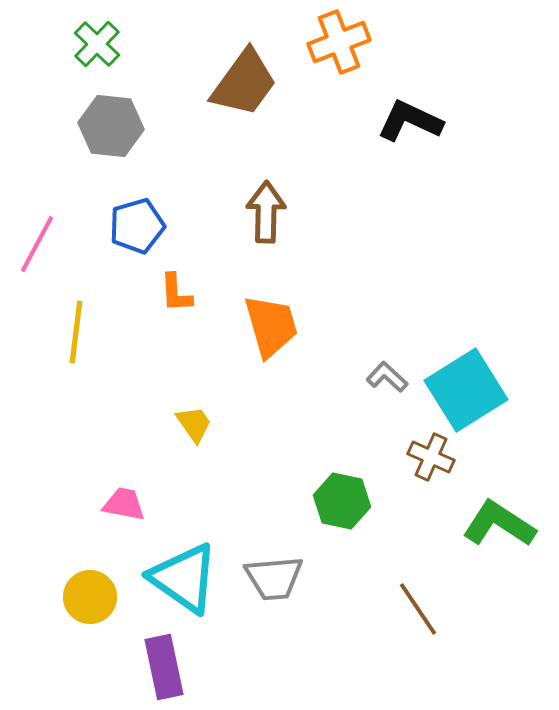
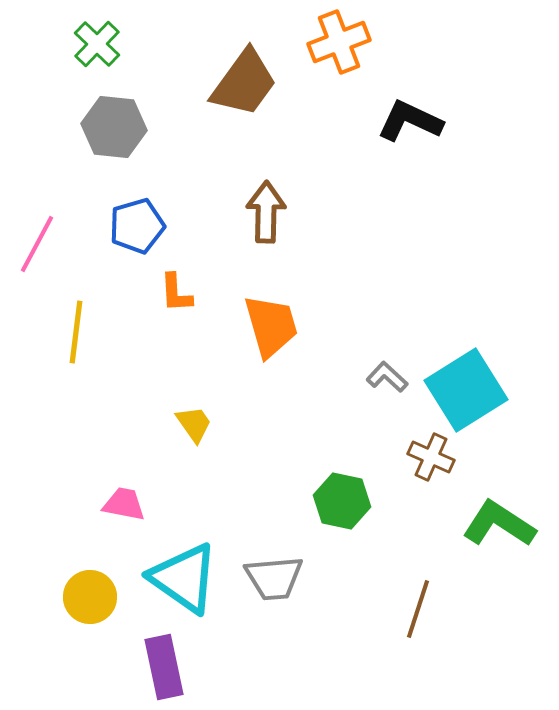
gray hexagon: moved 3 px right, 1 px down
brown line: rotated 52 degrees clockwise
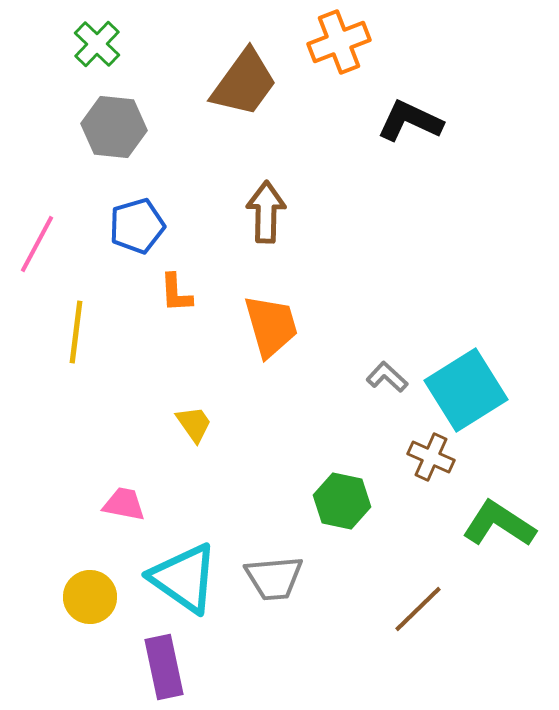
brown line: rotated 28 degrees clockwise
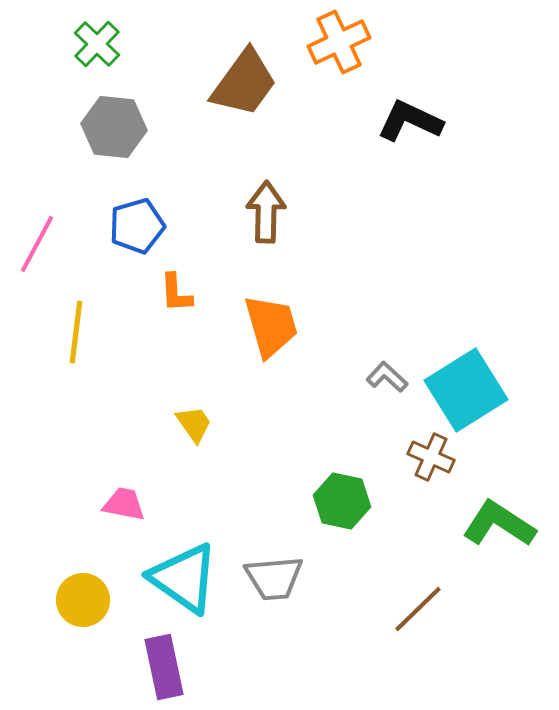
orange cross: rotated 4 degrees counterclockwise
yellow circle: moved 7 px left, 3 px down
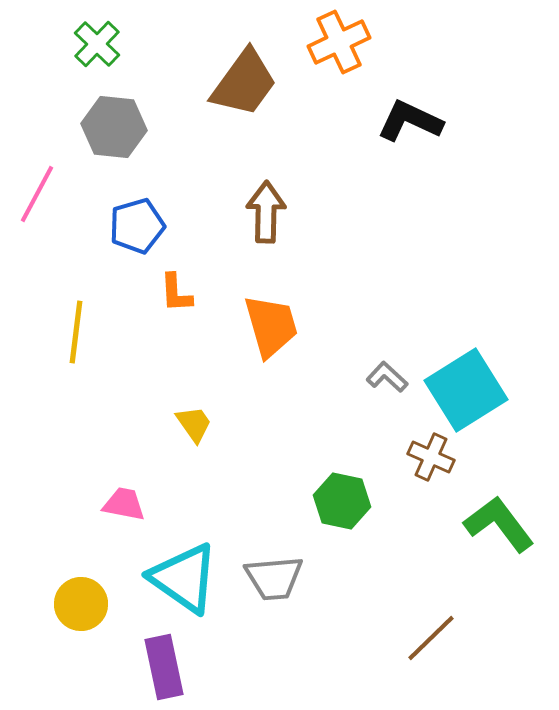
pink line: moved 50 px up
green L-shape: rotated 20 degrees clockwise
yellow circle: moved 2 px left, 4 px down
brown line: moved 13 px right, 29 px down
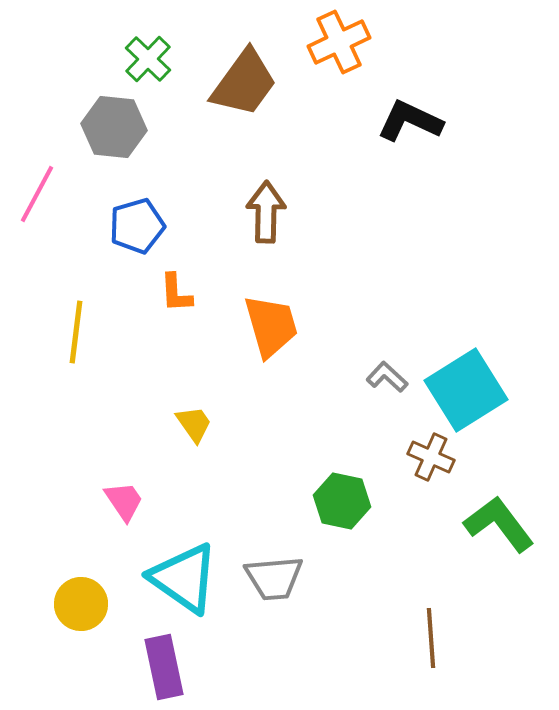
green cross: moved 51 px right, 15 px down
pink trapezoid: moved 3 px up; rotated 45 degrees clockwise
brown line: rotated 50 degrees counterclockwise
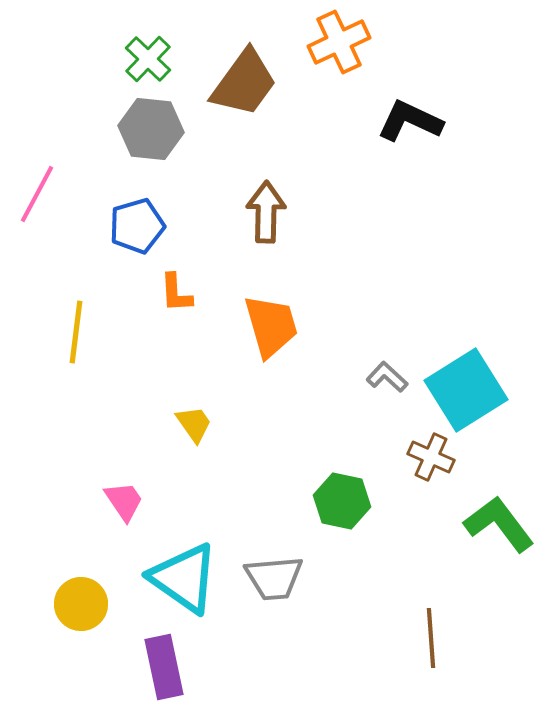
gray hexagon: moved 37 px right, 2 px down
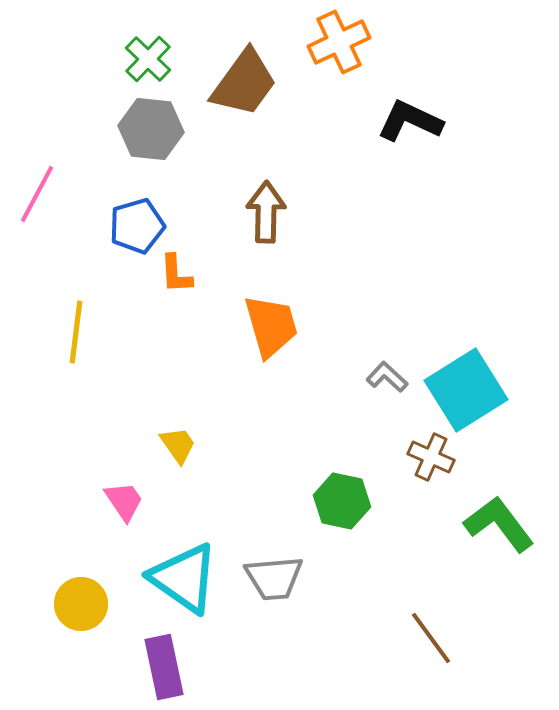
orange L-shape: moved 19 px up
yellow trapezoid: moved 16 px left, 21 px down
brown line: rotated 32 degrees counterclockwise
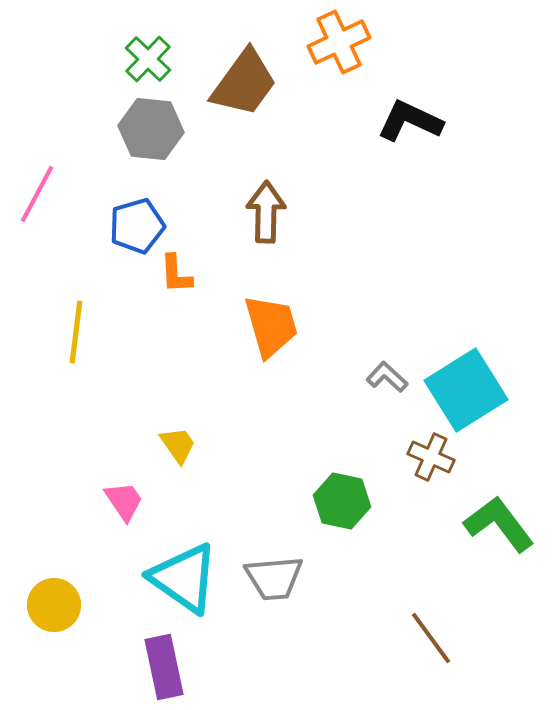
yellow circle: moved 27 px left, 1 px down
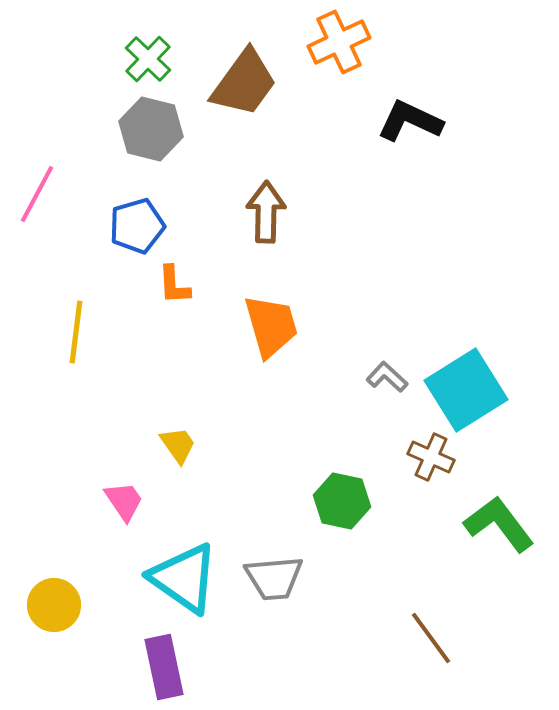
gray hexagon: rotated 8 degrees clockwise
orange L-shape: moved 2 px left, 11 px down
